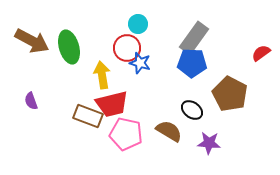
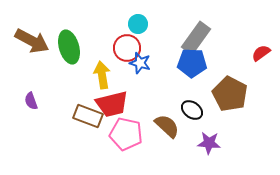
gray rectangle: moved 2 px right
brown semicircle: moved 2 px left, 5 px up; rotated 12 degrees clockwise
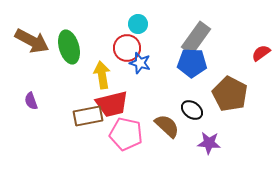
brown rectangle: rotated 32 degrees counterclockwise
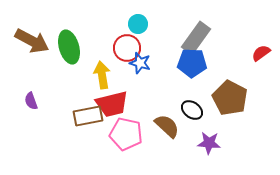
brown pentagon: moved 4 px down
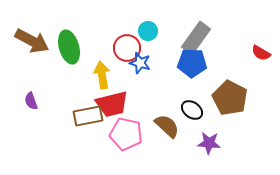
cyan circle: moved 10 px right, 7 px down
red semicircle: rotated 114 degrees counterclockwise
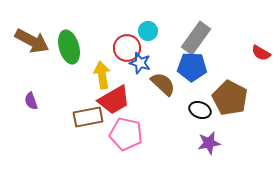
blue pentagon: moved 4 px down
red trapezoid: moved 2 px right, 4 px up; rotated 16 degrees counterclockwise
black ellipse: moved 8 px right; rotated 15 degrees counterclockwise
brown rectangle: moved 1 px down
brown semicircle: moved 4 px left, 42 px up
purple star: rotated 15 degrees counterclockwise
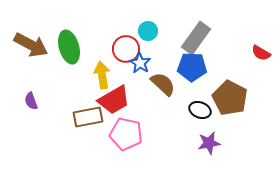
brown arrow: moved 1 px left, 4 px down
red circle: moved 1 px left, 1 px down
blue star: rotated 15 degrees clockwise
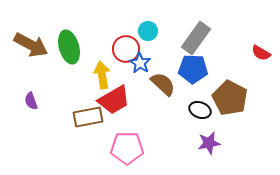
blue pentagon: moved 1 px right, 2 px down
pink pentagon: moved 1 px right, 14 px down; rotated 12 degrees counterclockwise
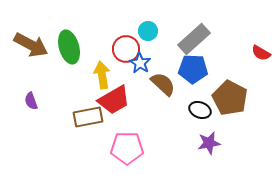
gray rectangle: moved 2 px left, 1 px down; rotated 12 degrees clockwise
